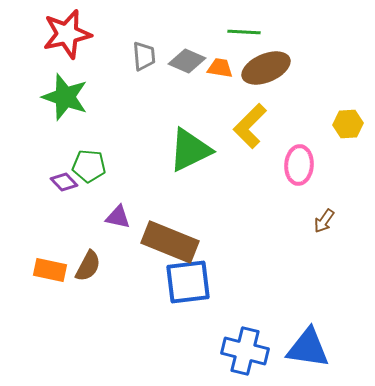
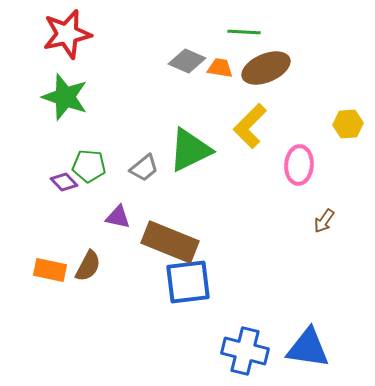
gray trapezoid: moved 112 px down; rotated 56 degrees clockwise
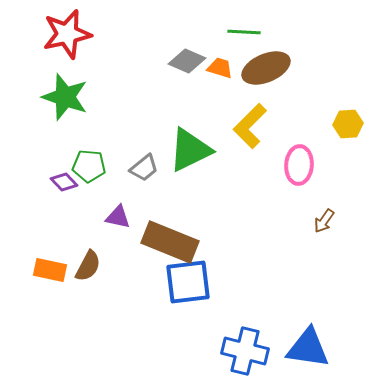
orange trapezoid: rotated 8 degrees clockwise
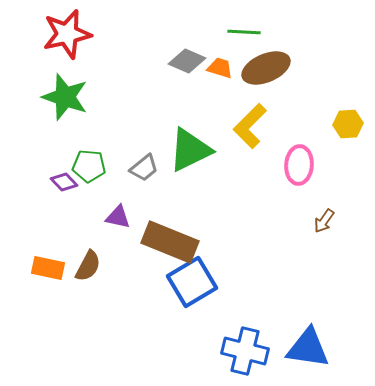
orange rectangle: moved 2 px left, 2 px up
blue square: moved 4 px right; rotated 24 degrees counterclockwise
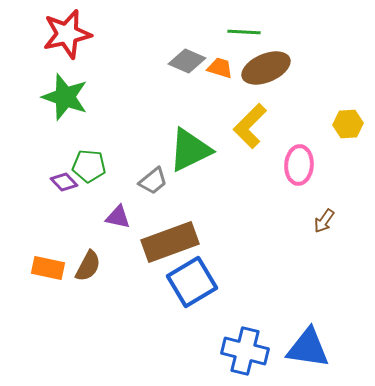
gray trapezoid: moved 9 px right, 13 px down
brown rectangle: rotated 42 degrees counterclockwise
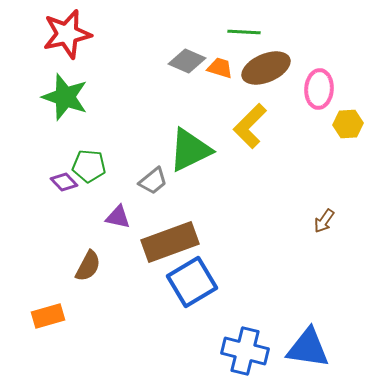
pink ellipse: moved 20 px right, 76 px up
orange rectangle: moved 48 px down; rotated 28 degrees counterclockwise
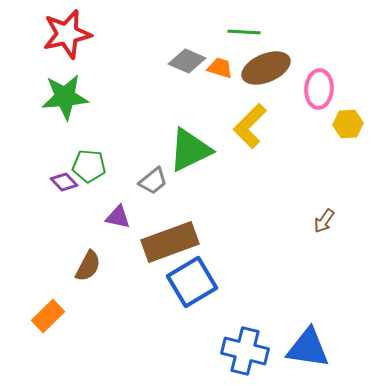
green star: rotated 24 degrees counterclockwise
orange rectangle: rotated 28 degrees counterclockwise
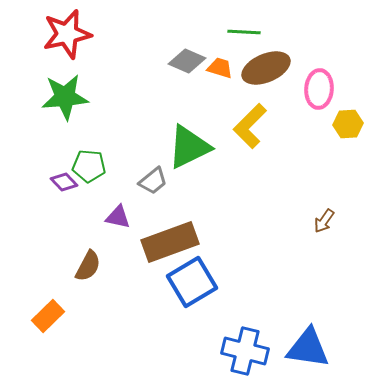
green triangle: moved 1 px left, 3 px up
